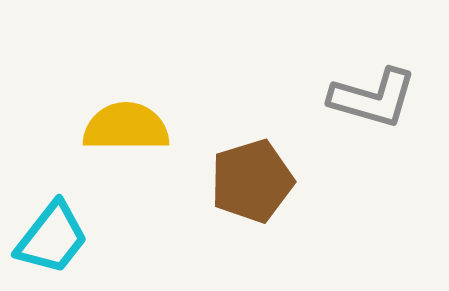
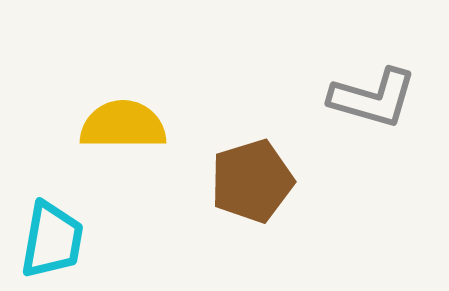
yellow semicircle: moved 3 px left, 2 px up
cyan trapezoid: moved 2 px down; rotated 28 degrees counterclockwise
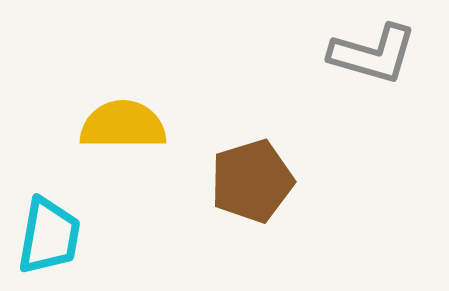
gray L-shape: moved 44 px up
cyan trapezoid: moved 3 px left, 4 px up
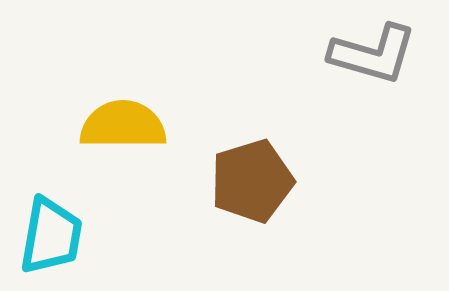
cyan trapezoid: moved 2 px right
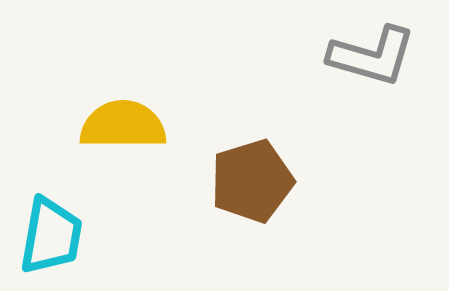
gray L-shape: moved 1 px left, 2 px down
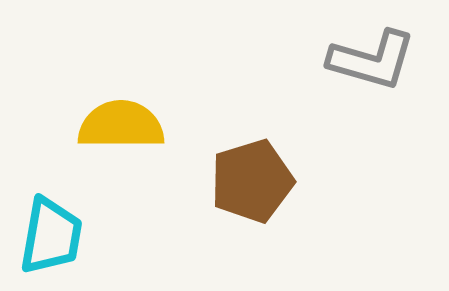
gray L-shape: moved 4 px down
yellow semicircle: moved 2 px left
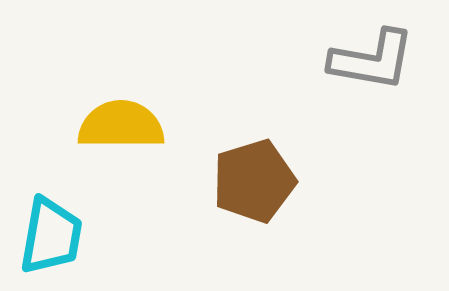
gray L-shape: rotated 6 degrees counterclockwise
brown pentagon: moved 2 px right
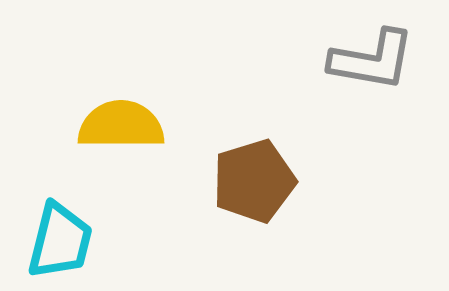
cyan trapezoid: moved 9 px right, 5 px down; rotated 4 degrees clockwise
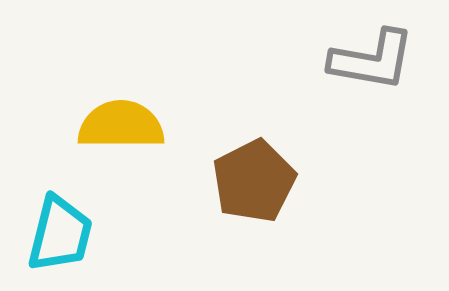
brown pentagon: rotated 10 degrees counterclockwise
cyan trapezoid: moved 7 px up
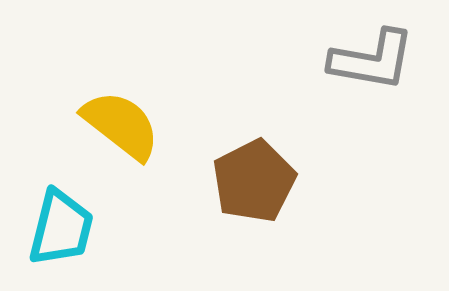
yellow semicircle: rotated 38 degrees clockwise
cyan trapezoid: moved 1 px right, 6 px up
